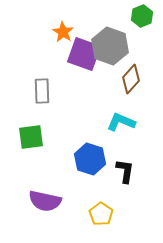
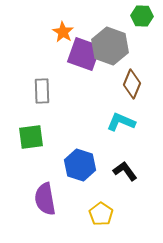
green hexagon: rotated 25 degrees clockwise
brown diamond: moved 1 px right, 5 px down; rotated 20 degrees counterclockwise
blue hexagon: moved 10 px left, 6 px down
black L-shape: rotated 45 degrees counterclockwise
purple semicircle: moved 2 px up; rotated 68 degrees clockwise
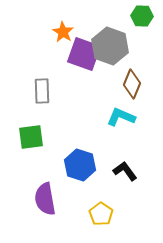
cyan L-shape: moved 5 px up
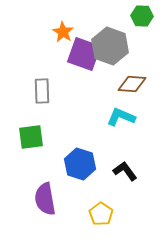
brown diamond: rotated 72 degrees clockwise
blue hexagon: moved 1 px up
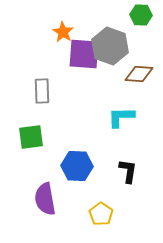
green hexagon: moved 1 px left, 1 px up
purple square: rotated 16 degrees counterclockwise
brown diamond: moved 7 px right, 10 px up
cyan L-shape: rotated 24 degrees counterclockwise
blue hexagon: moved 3 px left, 2 px down; rotated 16 degrees counterclockwise
black L-shape: moved 3 px right; rotated 45 degrees clockwise
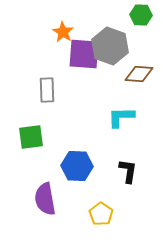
gray rectangle: moved 5 px right, 1 px up
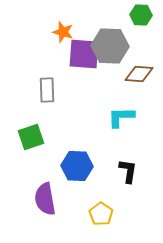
orange star: rotated 15 degrees counterclockwise
gray hexagon: rotated 18 degrees counterclockwise
green square: rotated 12 degrees counterclockwise
